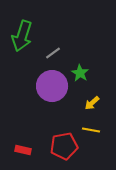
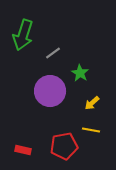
green arrow: moved 1 px right, 1 px up
purple circle: moved 2 px left, 5 px down
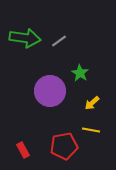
green arrow: moved 2 px right, 3 px down; rotated 100 degrees counterclockwise
gray line: moved 6 px right, 12 px up
red rectangle: rotated 49 degrees clockwise
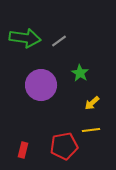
purple circle: moved 9 px left, 6 px up
yellow line: rotated 18 degrees counterclockwise
red rectangle: rotated 42 degrees clockwise
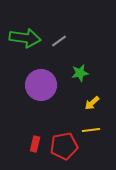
green star: rotated 30 degrees clockwise
red rectangle: moved 12 px right, 6 px up
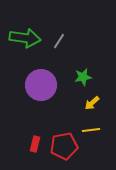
gray line: rotated 21 degrees counterclockwise
green star: moved 3 px right, 4 px down
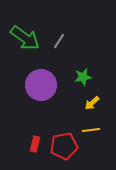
green arrow: rotated 28 degrees clockwise
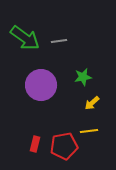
gray line: rotated 49 degrees clockwise
yellow line: moved 2 px left, 1 px down
